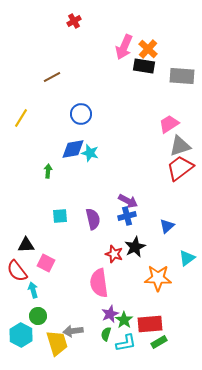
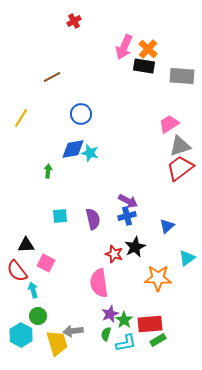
green rectangle: moved 1 px left, 2 px up
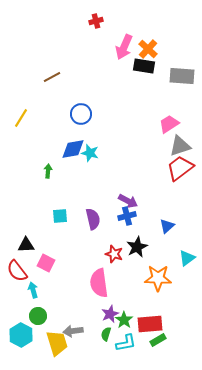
red cross: moved 22 px right; rotated 16 degrees clockwise
black star: moved 2 px right
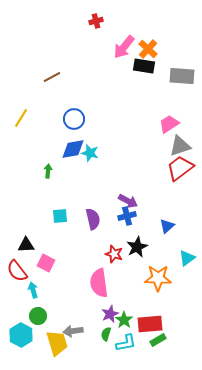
pink arrow: rotated 15 degrees clockwise
blue circle: moved 7 px left, 5 px down
